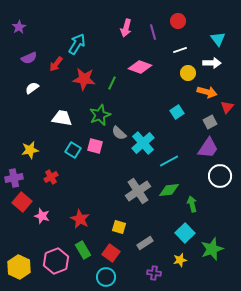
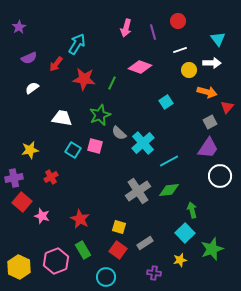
yellow circle at (188, 73): moved 1 px right, 3 px up
cyan square at (177, 112): moved 11 px left, 10 px up
green arrow at (192, 204): moved 6 px down
red square at (111, 253): moved 7 px right, 3 px up
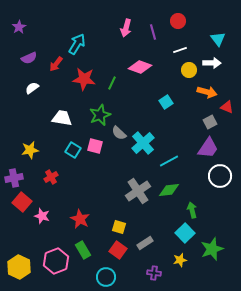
red triangle at (227, 107): rotated 48 degrees counterclockwise
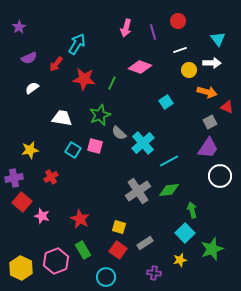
yellow hexagon at (19, 267): moved 2 px right, 1 px down
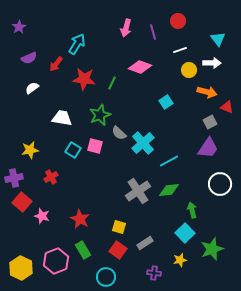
white circle at (220, 176): moved 8 px down
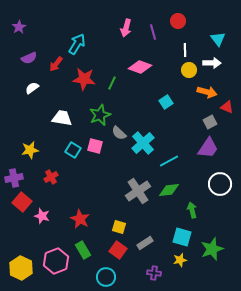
white line at (180, 50): moved 5 px right; rotated 72 degrees counterclockwise
cyan square at (185, 233): moved 3 px left, 4 px down; rotated 30 degrees counterclockwise
